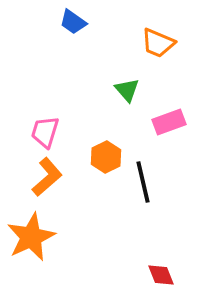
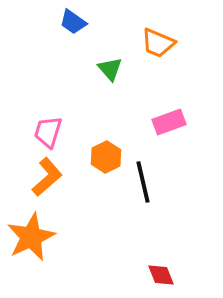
green triangle: moved 17 px left, 21 px up
pink trapezoid: moved 3 px right
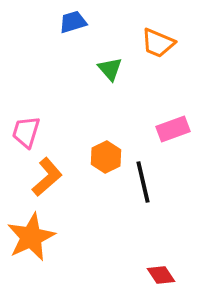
blue trapezoid: rotated 128 degrees clockwise
pink rectangle: moved 4 px right, 7 px down
pink trapezoid: moved 22 px left
red diamond: rotated 12 degrees counterclockwise
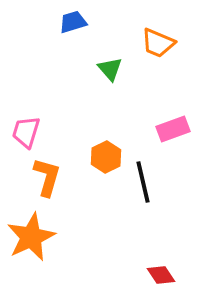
orange L-shape: rotated 33 degrees counterclockwise
